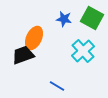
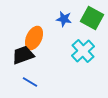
blue line: moved 27 px left, 4 px up
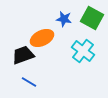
orange ellipse: moved 8 px right; rotated 40 degrees clockwise
cyan cross: rotated 10 degrees counterclockwise
blue line: moved 1 px left
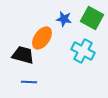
orange ellipse: rotated 30 degrees counterclockwise
cyan cross: rotated 10 degrees counterclockwise
black trapezoid: rotated 35 degrees clockwise
blue line: rotated 28 degrees counterclockwise
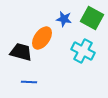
black trapezoid: moved 2 px left, 3 px up
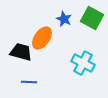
blue star: rotated 14 degrees clockwise
cyan cross: moved 12 px down
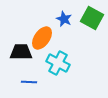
black trapezoid: rotated 15 degrees counterclockwise
cyan cross: moved 25 px left
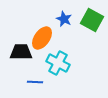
green square: moved 2 px down
blue line: moved 6 px right
